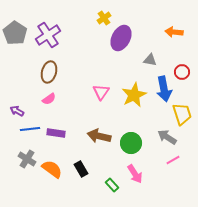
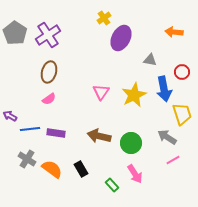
purple arrow: moved 7 px left, 5 px down
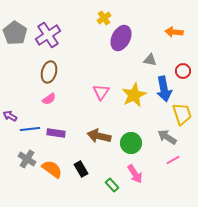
red circle: moved 1 px right, 1 px up
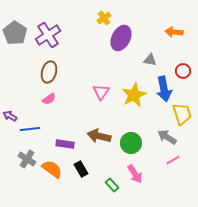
purple rectangle: moved 9 px right, 11 px down
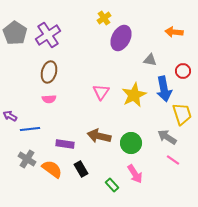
pink semicircle: rotated 32 degrees clockwise
pink line: rotated 64 degrees clockwise
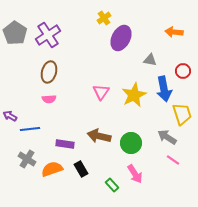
orange semicircle: rotated 55 degrees counterclockwise
